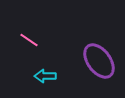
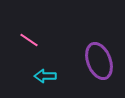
purple ellipse: rotated 15 degrees clockwise
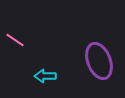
pink line: moved 14 px left
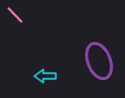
pink line: moved 25 px up; rotated 12 degrees clockwise
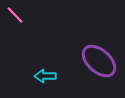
purple ellipse: rotated 27 degrees counterclockwise
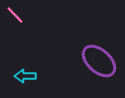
cyan arrow: moved 20 px left
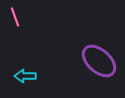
pink line: moved 2 px down; rotated 24 degrees clockwise
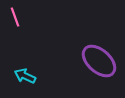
cyan arrow: rotated 25 degrees clockwise
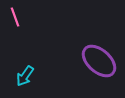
cyan arrow: rotated 80 degrees counterclockwise
